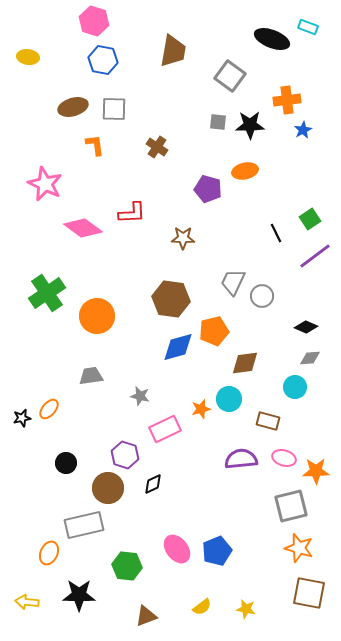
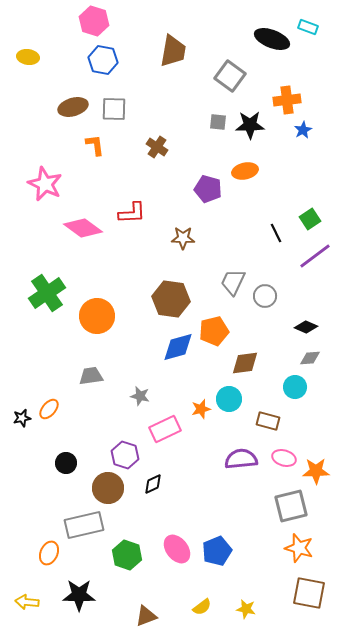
gray circle at (262, 296): moved 3 px right
green hexagon at (127, 566): moved 11 px up; rotated 12 degrees clockwise
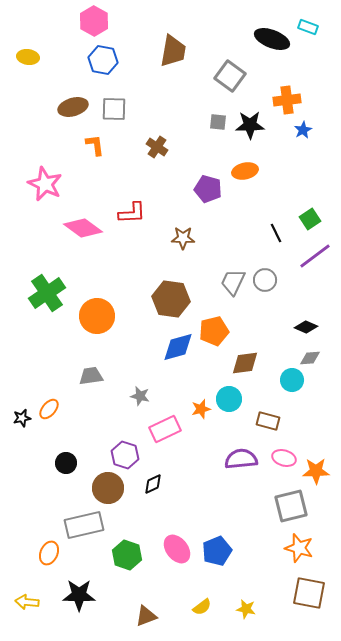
pink hexagon at (94, 21): rotated 12 degrees clockwise
gray circle at (265, 296): moved 16 px up
cyan circle at (295, 387): moved 3 px left, 7 px up
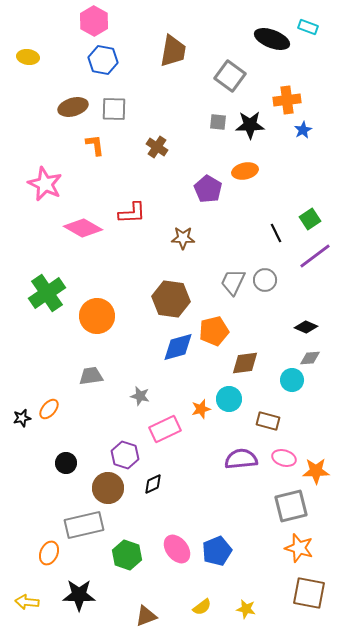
purple pentagon at (208, 189): rotated 16 degrees clockwise
pink diamond at (83, 228): rotated 6 degrees counterclockwise
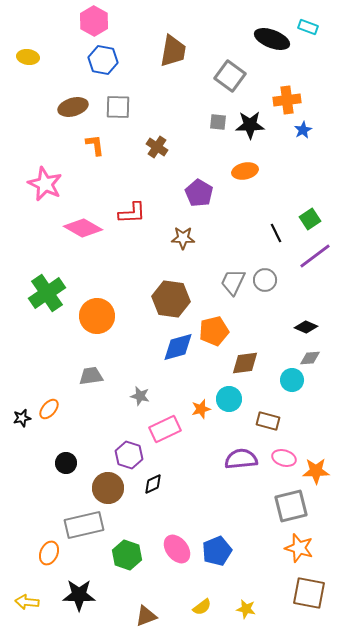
gray square at (114, 109): moved 4 px right, 2 px up
purple pentagon at (208, 189): moved 9 px left, 4 px down
purple hexagon at (125, 455): moved 4 px right
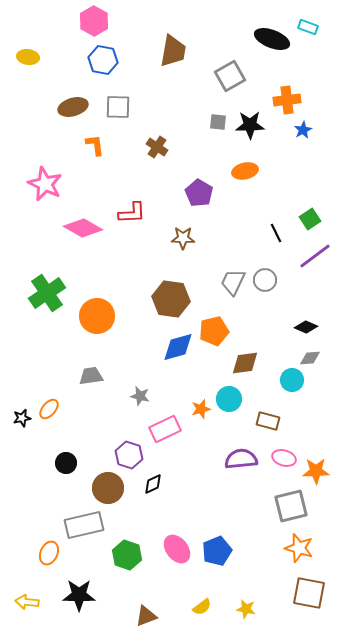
gray square at (230, 76): rotated 24 degrees clockwise
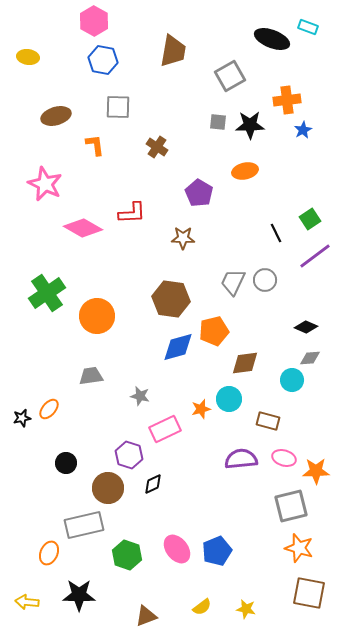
brown ellipse at (73, 107): moved 17 px left, 9 px down
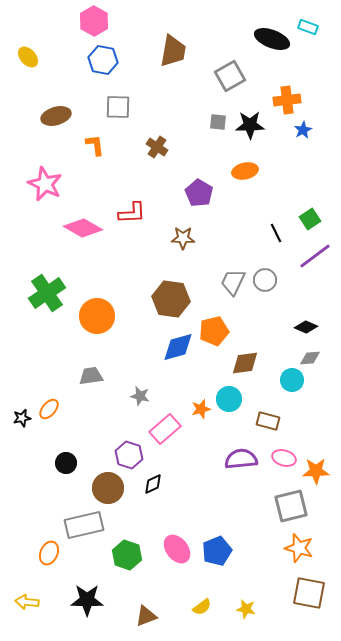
yellow ellipse at (28, 57): rotated 40 degrees clockwise
pink rectangle at (165, 429): rotated 16 degrees counterclockwise
black star at (79, 595): moved 8 px right, 5 px down
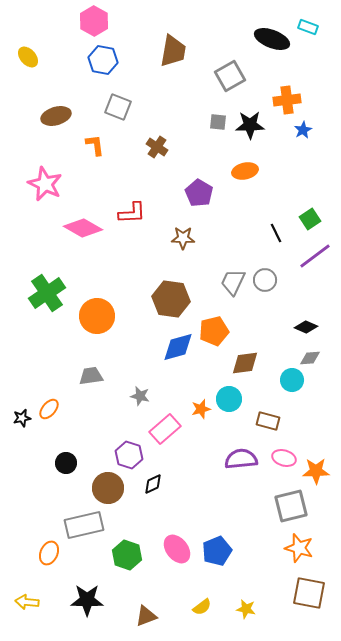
gray square at (118, 107): rotated 20 degrees clockwise
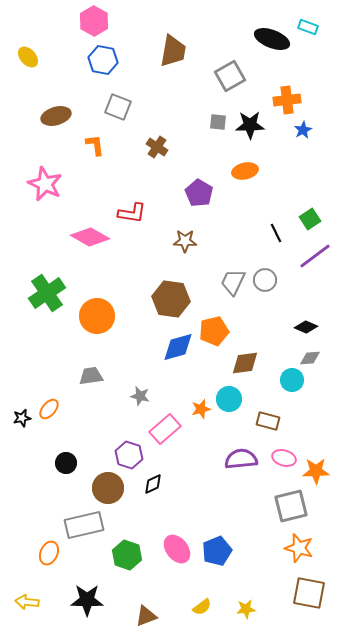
red L-shape at (132, 213): rotated 12 degrees clockwise
pink diamond at (83, 228): moved 7 px right, 9 px down
brown star at (183, 238): moved 2 px right, 3 px down
yellow star at (246, 609): rotated 18 degrees counterclockwise
